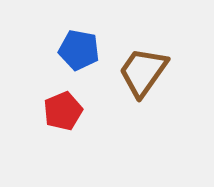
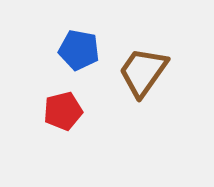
red pentagon: rotated 9 degrees clockwise
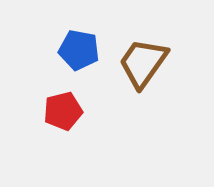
brown trapezoid: moved 9 px up
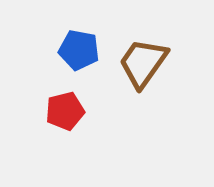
red pentagon: moved 2 px right
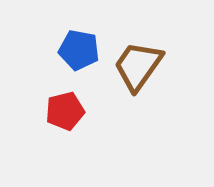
brown trapezoid: moved 5 px left, 3 px down
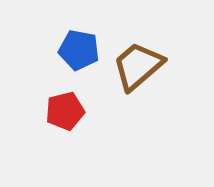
brown trapezoid: rotated 14 degrees clockwise
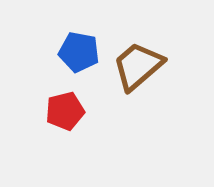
blue pentagon: moved 2 px down
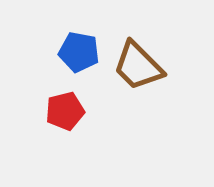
brown trapezoid: rotated 94 degrees counterclockwise
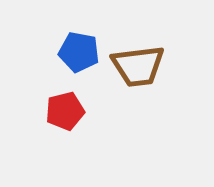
brown trapezoid: rotated 52 degrees counterclockwise
